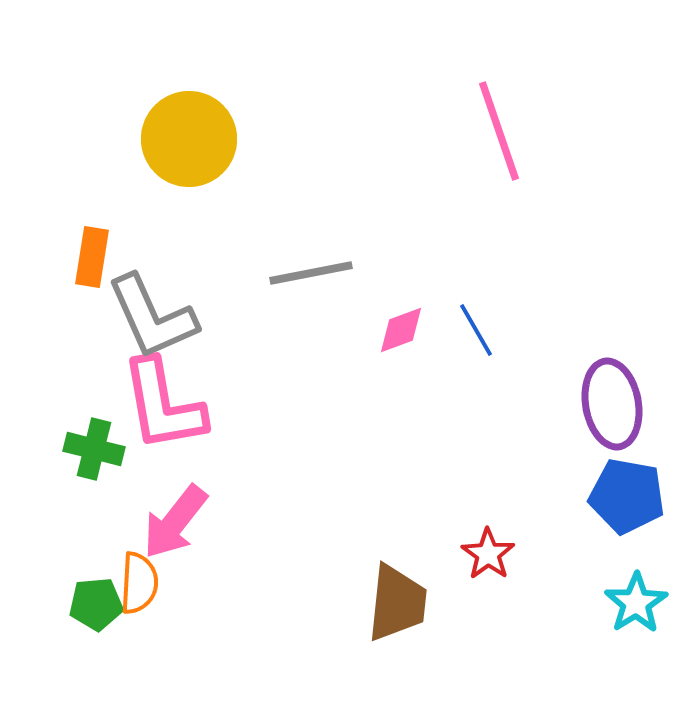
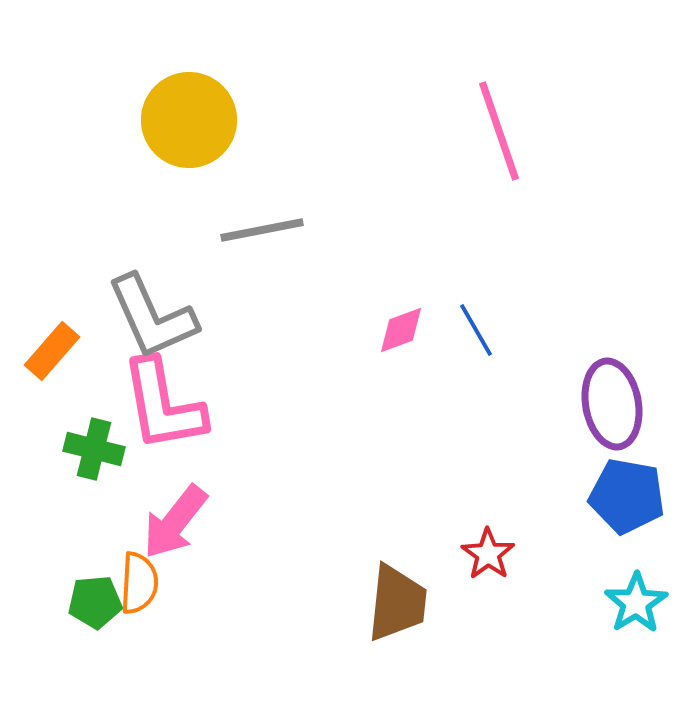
yellow circle: moved 19 px up
orange rectangle: moved 40 px left, 94 px down; rotated 32 degrees clockwise
gray line: moved 49 px left, 43 px up
green pentagon: moved 1 px left, 2 px up
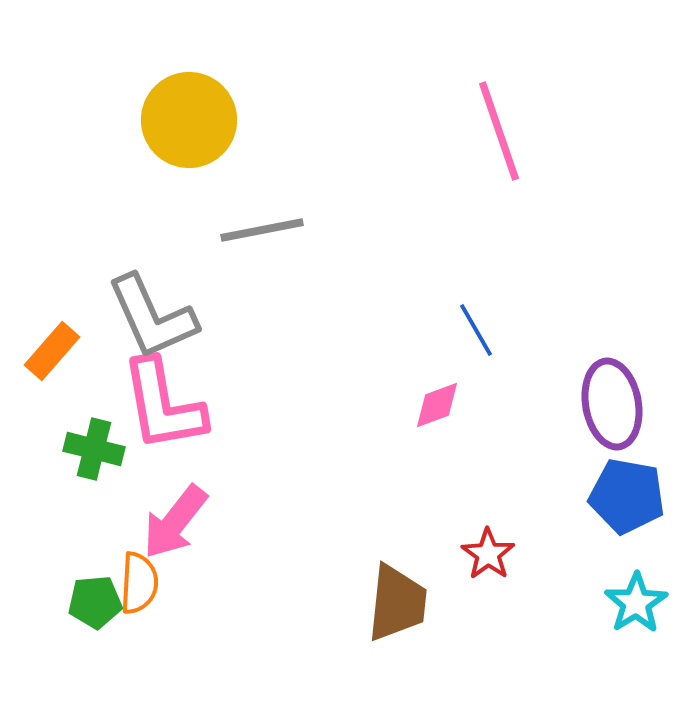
pink diamond: moved 36 px right, 75 px down
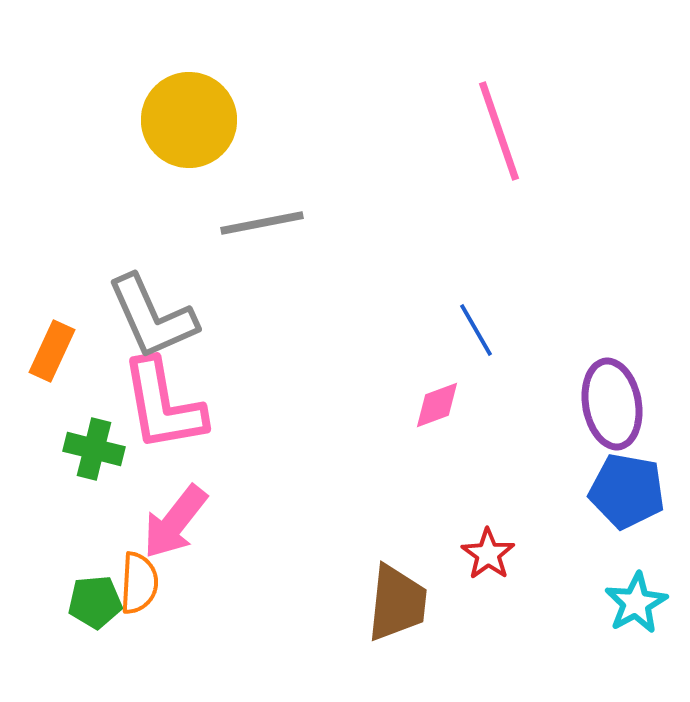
gray line: moved 7 px up
orange rectangle: rotated 16 degrees counterclockwise
blue pentagon: moved 5 px up
cyan star: rotated 4 degrees clockwise
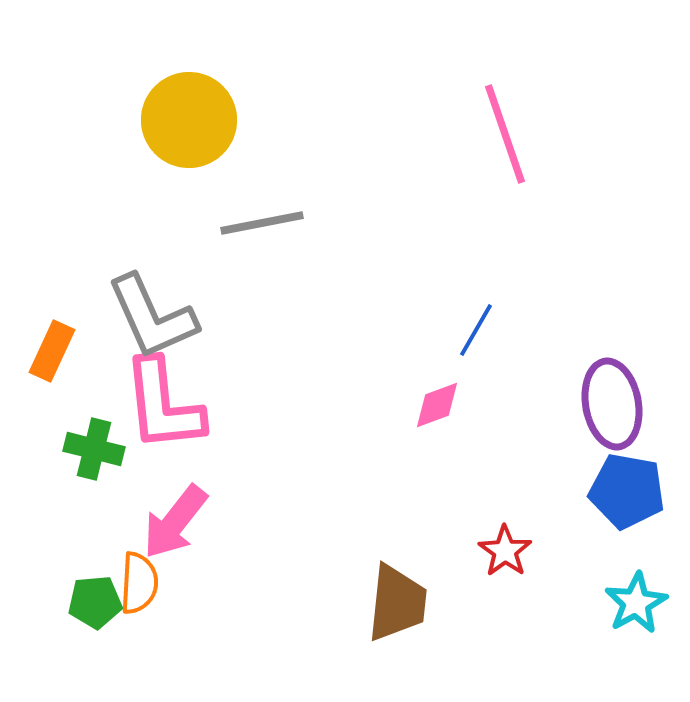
pink line: moved 6 px right, 3 px down
blue line: rotated 60 degrees clockwise
pink L-shape: rotated 4 degrees clockwise
red star: moved 17 px right, 3 px up
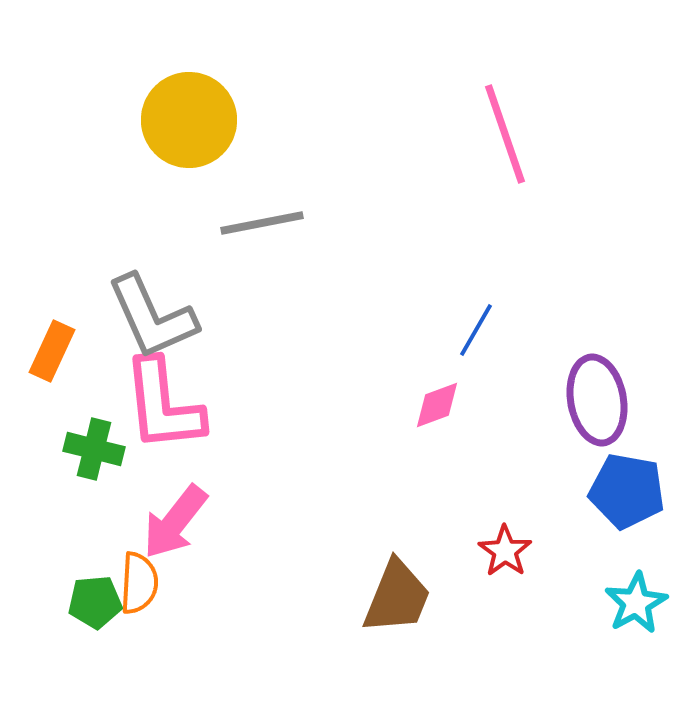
purple ellipse: moved 15 px left, 4 px up
brown trapezoid: moved 6 px up; rotated 16 degrees clockwise
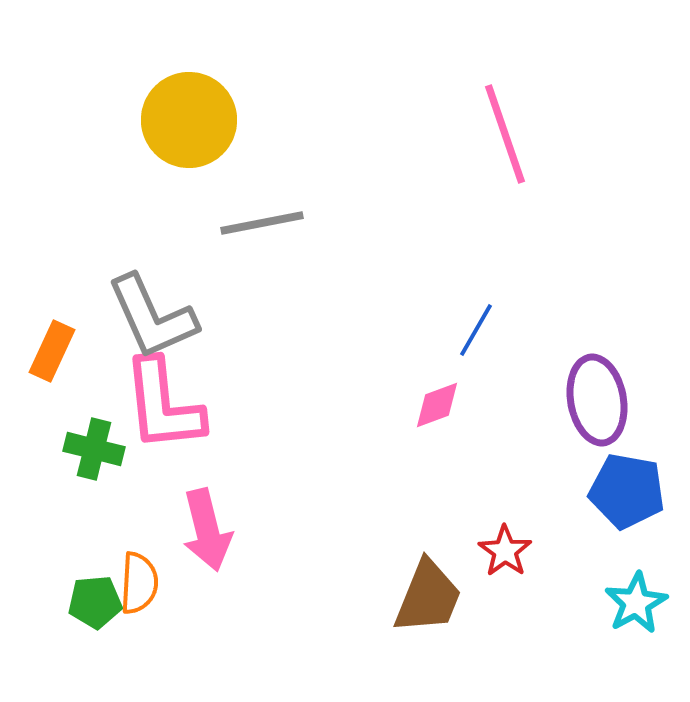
pink arrow: moved 32 px right, 8 px down; rotated 52 degrees counterclockwise
brown trapezoid: moved 31 px right
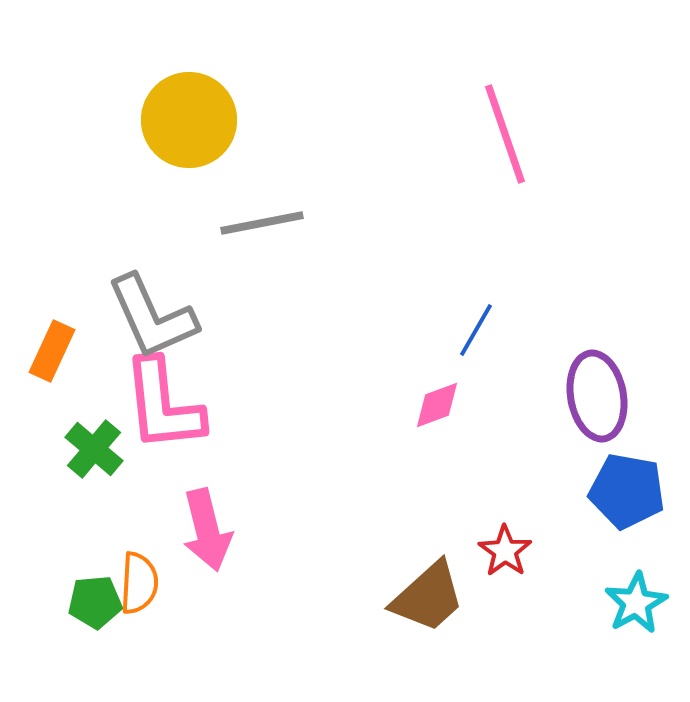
purple ellipse: moved 4 px up
green cross: rotated 26 degrees clockwise
brown trapezoid: rotated 26 degrees clockwise
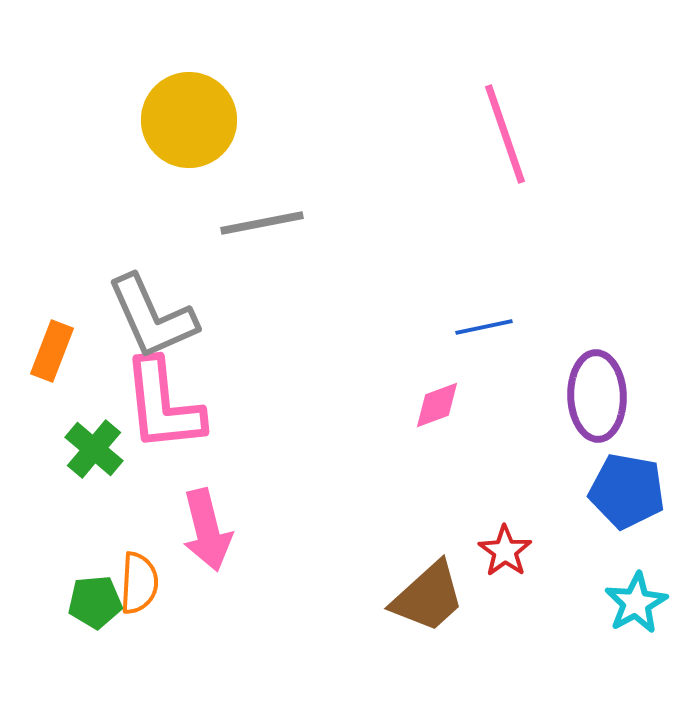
blue line: moved 8 px right, 3 px up; rotated 48 degrees clockwise
orange rectangle: rotated 4 degrees counterclockwise
purple ellipse: rotated 8 degrees clockwise
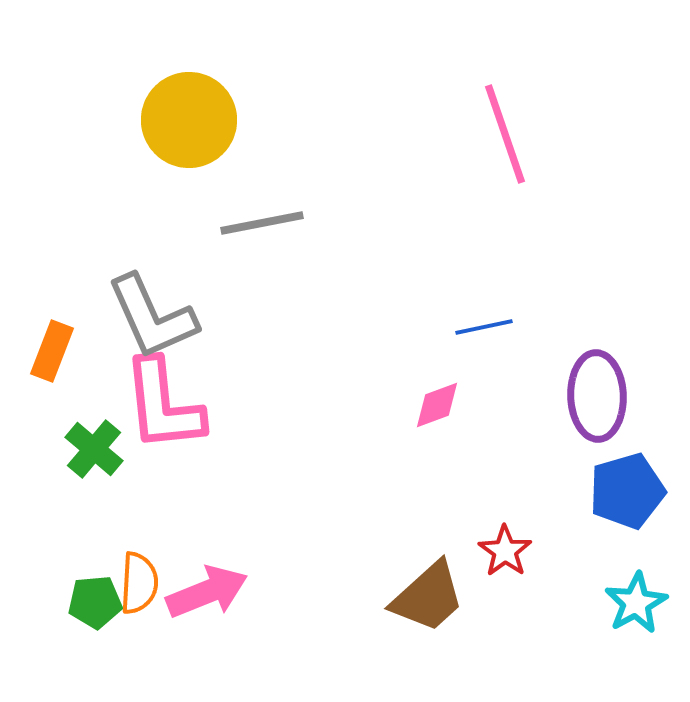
blue pentagon: rotated 26 degrees counterclockwise
pink arrow: moved 62 px down; rotated 98 degrees counterclockwise
